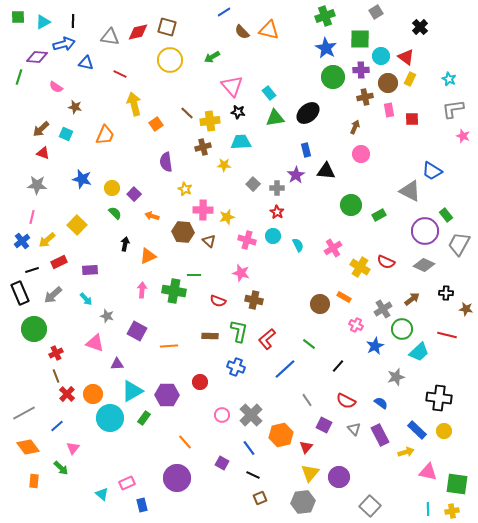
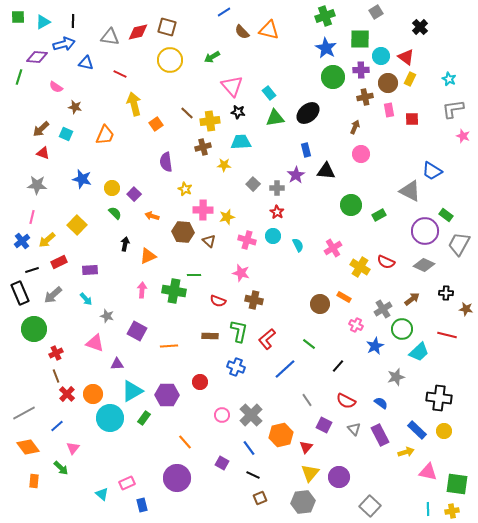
green rectangle at (446, 215): rotated 16 degrees counterclockwise
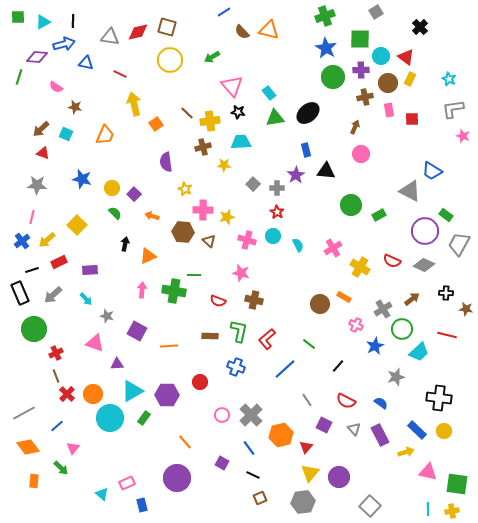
red semicircle at (386, 262): moved 6 px right, 1 px up
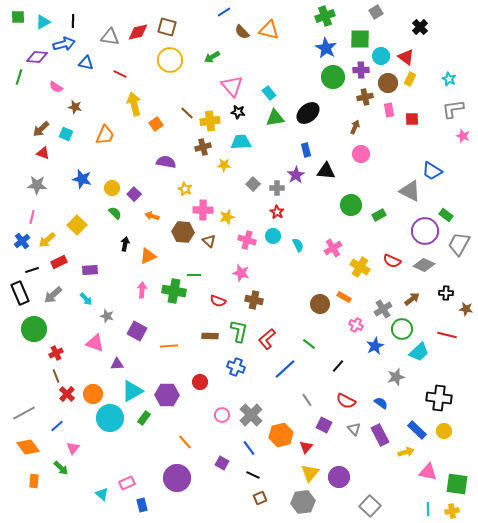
purple semicircle at (166, 162): rotated 108 degrees clockwise
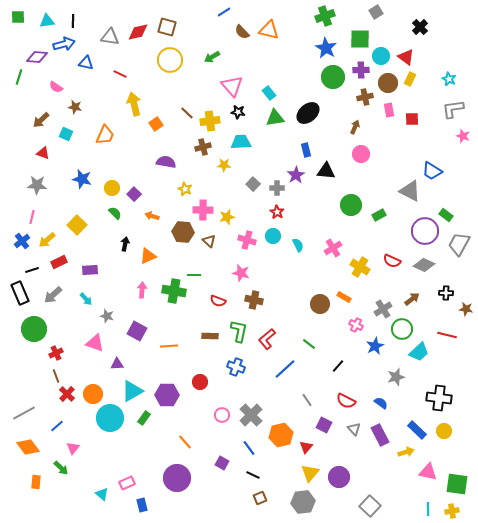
cyan triangle at (43, 22): moved 4 px right, 1 px up; rotated 21 degrees clockwise
brown arrow at (41, 129): moved 9 px up
orange rectangle at (34, 481): moved 2 px right, 1 px down
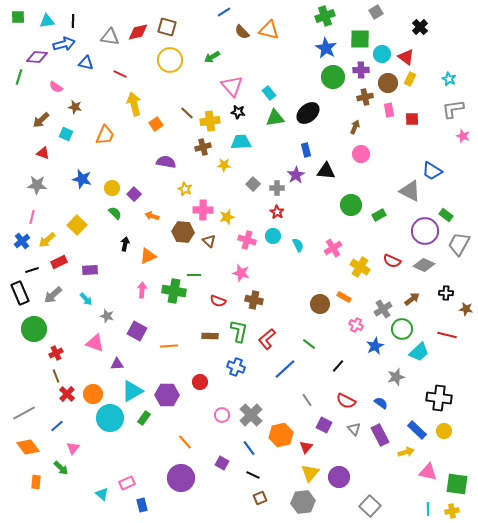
cyan circle at (381, 56): moved 1 px right, 2 px up
purple circle at (177, 478): moved 4 px right
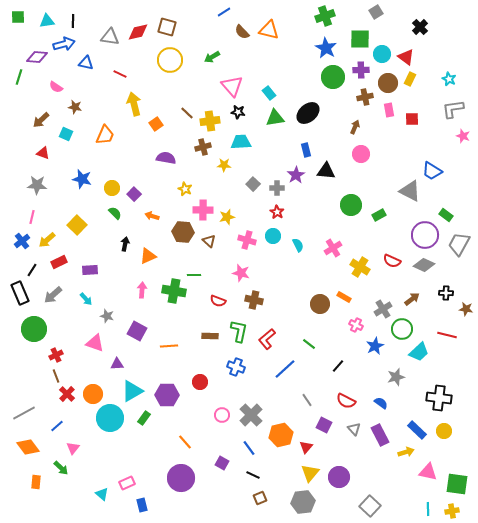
purple semicircle at (166, 162): moved 4 px up
purple circle at (425, 231): moved 4 px down
black line at (32, 270): rotated 40 degrees counterclockwise
red cross at (56, 353): moved 2 px down
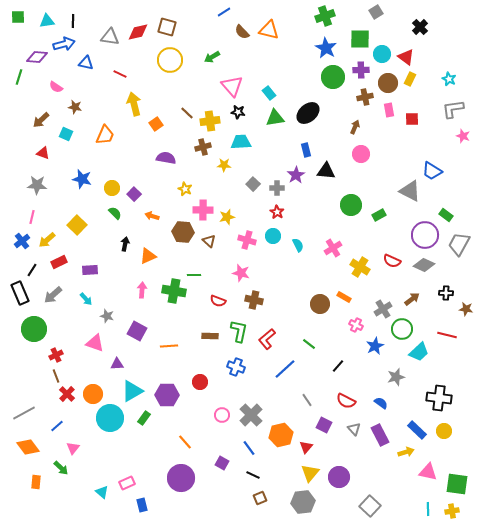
cyan triangle at (102, 494): moved 2 px up
